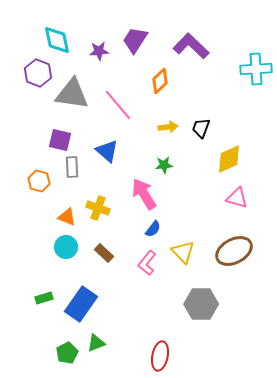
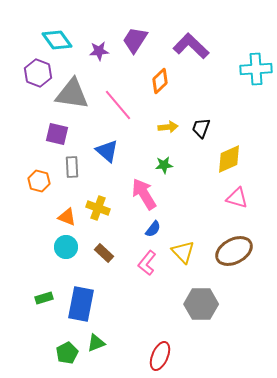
cyan diamond: rotated 24 degrees counterclockwise
purple square: moved 3 px left, 6 px up
blue rectangle: rotated 24 degrees counterclockwise
red ellipse: rotated 12 degrees clockwise
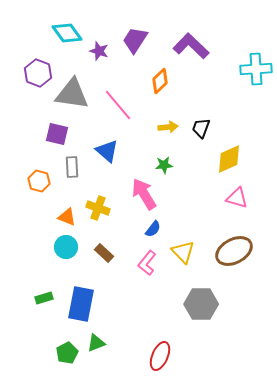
cyan diamond: moved 10 px right, 7 px up
purple star: rotated 24 degrees clockwise
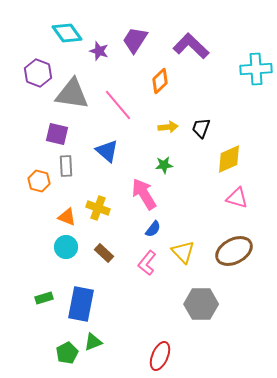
gray rectangle: moved 6 px left, 1 px up
green triangle: moved 3 px left, 1 px up
